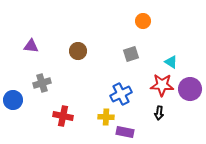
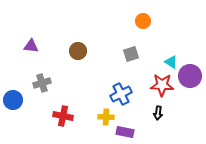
purple circle: moved 13 px up
black arrow: moved 1 px left
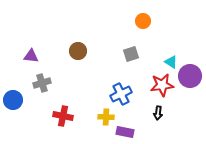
purple triangle: moved 10 px down
red star: rotated 10 degrees counterclockwise
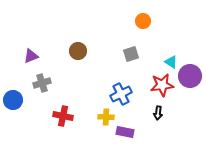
purple triangle: rotated 28 degrees counterclockwise
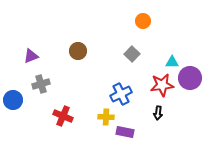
gray square: moved 1 px right; rotated 28 degrees counterclockwise
cyan triangle: moved 1 px right; rotated 32 degrees counterclockwise
purple circle: moved 2 px down
gray cross: moved 1 px left, 1 px down
red cross: rotated 12 degrees clockwise
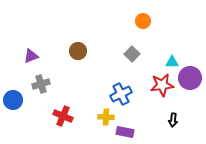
black arrow: moved 15 px right, 7 px down
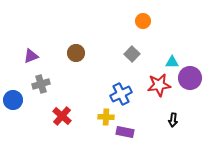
brown circle: moved 2 px left, 2 px down
red star: moved 3 px left
red cross: moved 1 px left; rotated 18 degrees clockwise
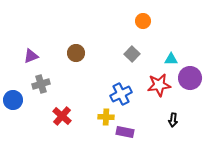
cyan triangle: moved 1 px left, 3 px up
